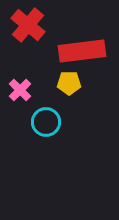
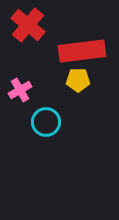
yellow pentagon: moved 9 px right, 3 px up
pink cross: rotated 15 degrees clockwise
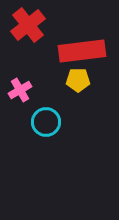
red cross: rotated 12 degrees clockwise
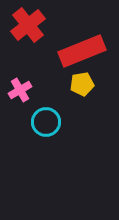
red rectangle: rotated 15 degrees counterclockwise
yellow pentagon: moved 4 px right, 4 px down; rotated 10 degrees counterclockwise
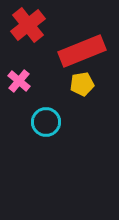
pink cross: moved 1 px left, 9 px up; rotated 20 degrees counterclockwise
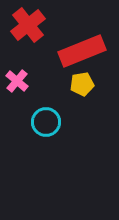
pink cross: moved 2 px left
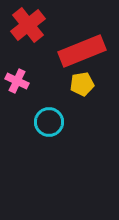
pink cross: rotated 15 degrees counterclockwise
cyan circle: moved 3 px right
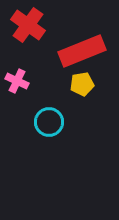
red cross: rotated 16 degrees counterclockwise
